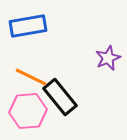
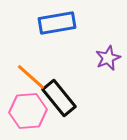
blue rectangle: moved 29 px right, 3 px up
orange line: rotated 16 degrees clockwise
black rectangle: moved 1 px left, 1 px down
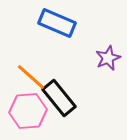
blue rectangle: rotated 33 degrees clockwise
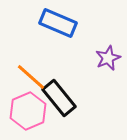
blue rectangle: moved 1 px right
pink hexagon: rotated 18 degrees counterclockwise
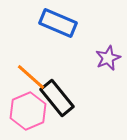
black rectangle: moved 2 px left
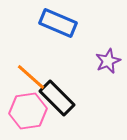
purple star: moved 3 px down
black rectangle: rotated 6 degrees counterclockwise
pink hexagon: rotated 15 degrees clockwise
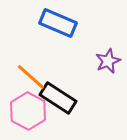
black rectangle: moved 1 px right; rotated 12 degrees counterclockwise
pink hexagon: rotated 24 degrees counterclockwise
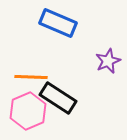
orange line: rotated 40 degrees counterclockwise
pink hexagon: rotated 9 degrees clockwise
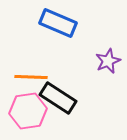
pink hexagon: rotated 15 degrees clockwise
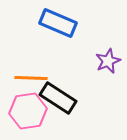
orange line: moved 1 px down
